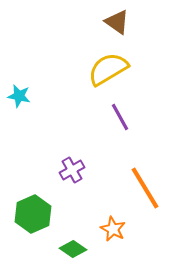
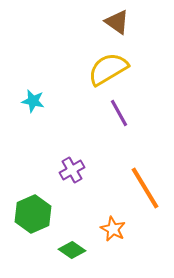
cyan star: moved 14 px right, 5 px down
purple line: moved 1 px left, 4 px up
green diamond: moved 1 px left, 1 px down
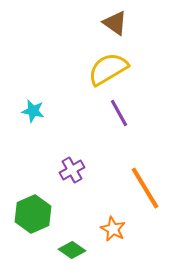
brown triangle: moved 2 px left, 1 px down
cyan star: moved 10 px down
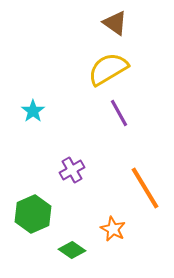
cyan star: rotated 25 degrees clockwise
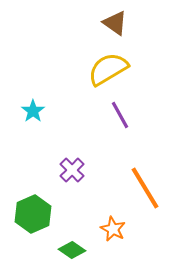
purple line: moved 1 px right, 2 px down
purple cross: rotated 15 degrees counterclockwise
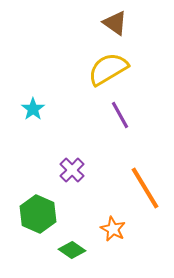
cyan star: moved 2 px up
green hexagon: moved 5 px right; rotated 12 degrees counterclockwise
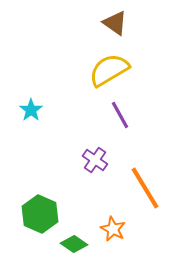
yellow semicircle: moved 1 px right, 1 px down
cyan star: moved 2 px left, 1 px down
purple cross: moved 23 px right, 10 px up; rotated 10 degrees counterclockwise
green hexagon: moved 2 px right
green diamond: moved 2 px right, 6 px up
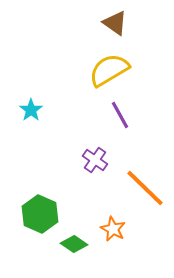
orange line: rotated 15 degrees counterclockwise
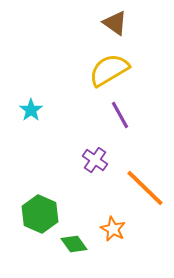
green diamond: rotated 20 degrees clockwise
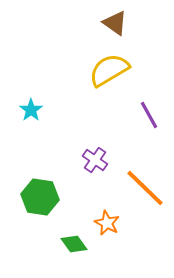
purple line: moved 29 px right
green hexagon: moved 17 px up; rotated 15 degrees counterclockwise
orange star: moved 6 px left, 6 px up
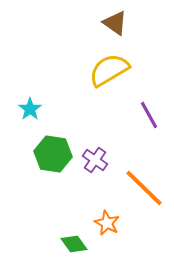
cyan star: moved 1 px left, 1 px up
orange line: moved 1 px left
green hexagon: moved 13 px right, 43 px up
